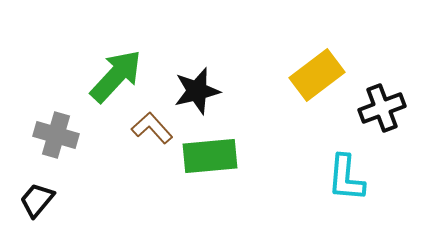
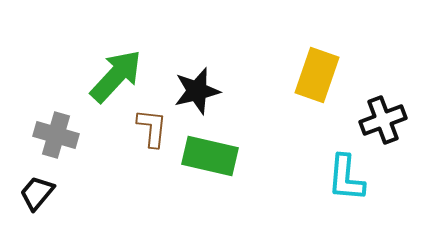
yellow rectangle: rotated 34 degrees counterclockwise
black cross: moved 1 px right, 12 px down
brown L-shape: rotated 48 degrees clockwise
green rectangle: rotated 18 degrees clockwise
black trapezoid: moved 7 px up
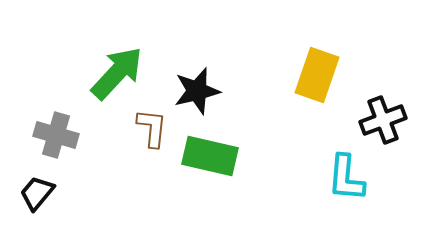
green arrow: moved 1 px right, 3 px up
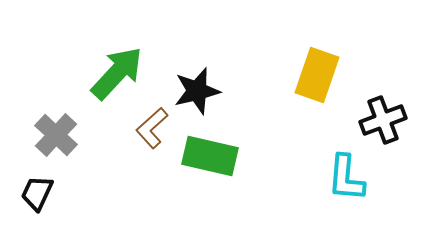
brown L-shape: rotated 138 degrees counterclockwise
gray cross: rotated 27 degrees clockwise
black trapezoid: rotated 15 degrees counterclockwise
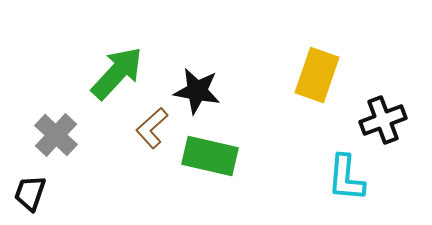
black star: rotated 24 degrees clockwise
black trapezoid: moved 7 px left; rotated 6 degrees counterclockwise
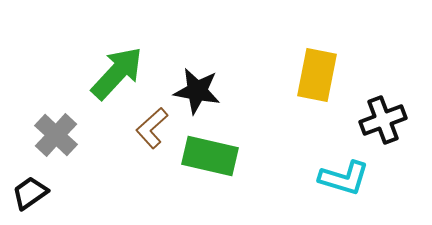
yellow rectangle: rotated 8 degrees counterclockwise
cyan L-shape: moved 2 px left; rotated 78 degrees counterclockwise
black trapezoid: rotated 36 degrees clockwise
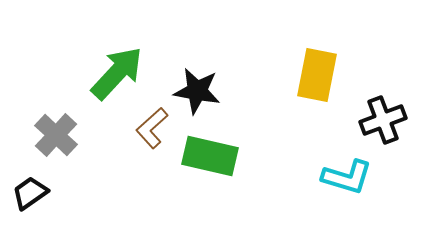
cyan L-shape: moved 3 px right, 1 px up
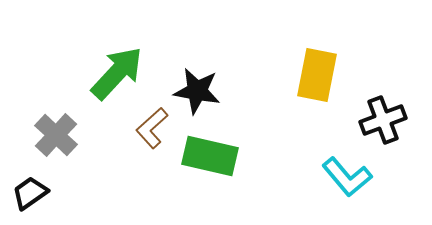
cyan L-shape: rotated 33 degrees clockwise
